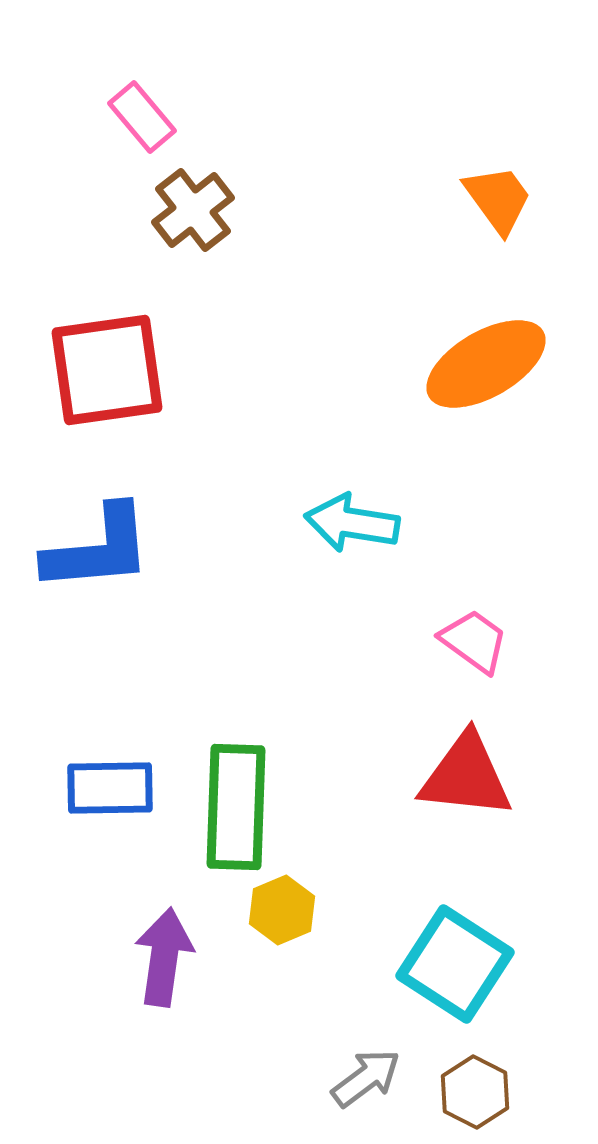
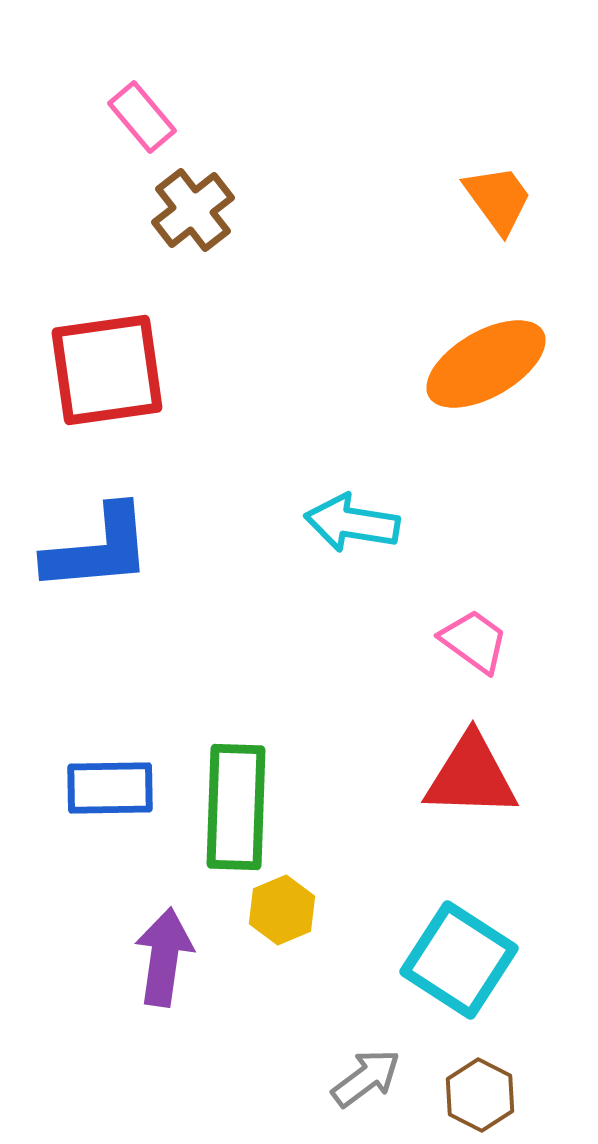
red triangle: moved 5 px right; rotated 4 degrees counterclockwise
cyan square: moved 4 px right, 4 px up
brown hexagon: moved 5 px right, 3 px down
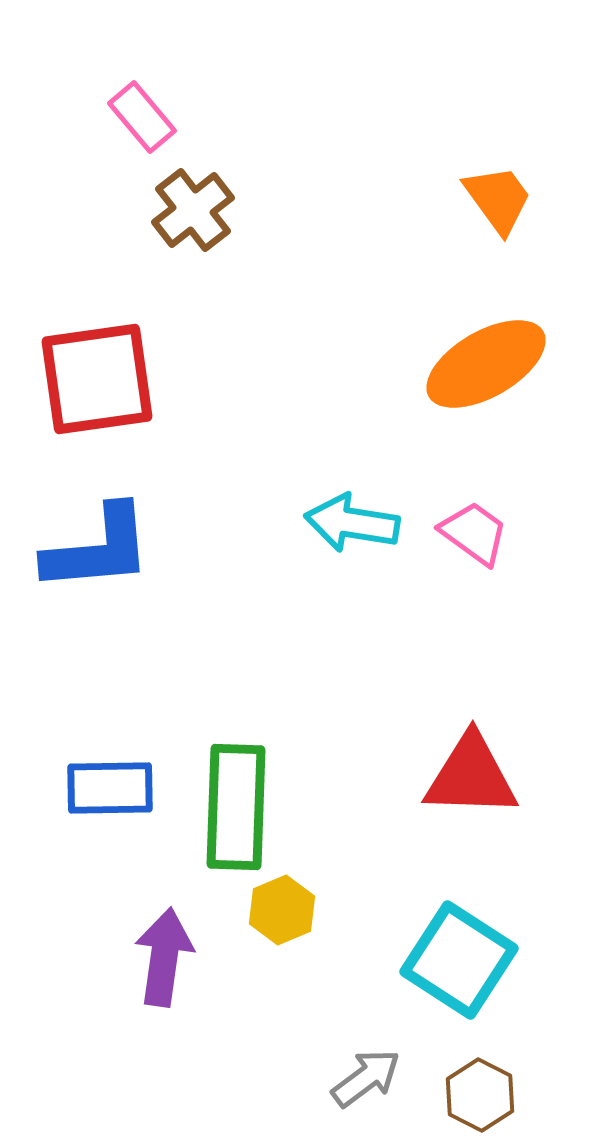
red square: moved 10 px left, 9 px down
pink trapezoid: moved 108 px up
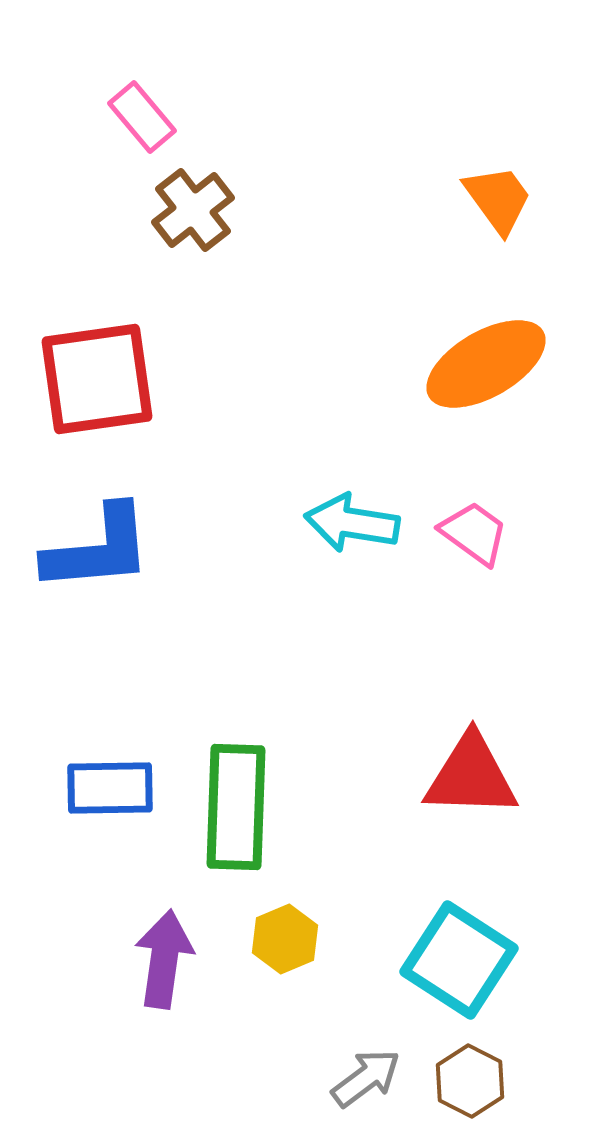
yellow hexagon: moved 3 px right, 29 px down
purple arrow: moved 2 px down
brown hexagon: moved 10 px left, 14 px up
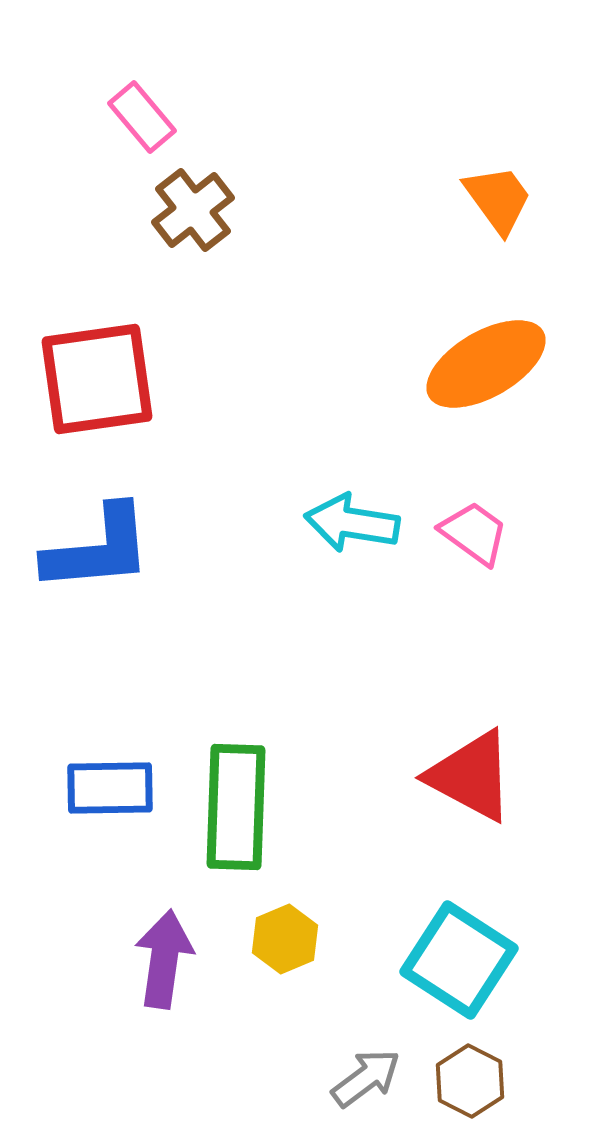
red triangle: rotated 26 degrees clockwise
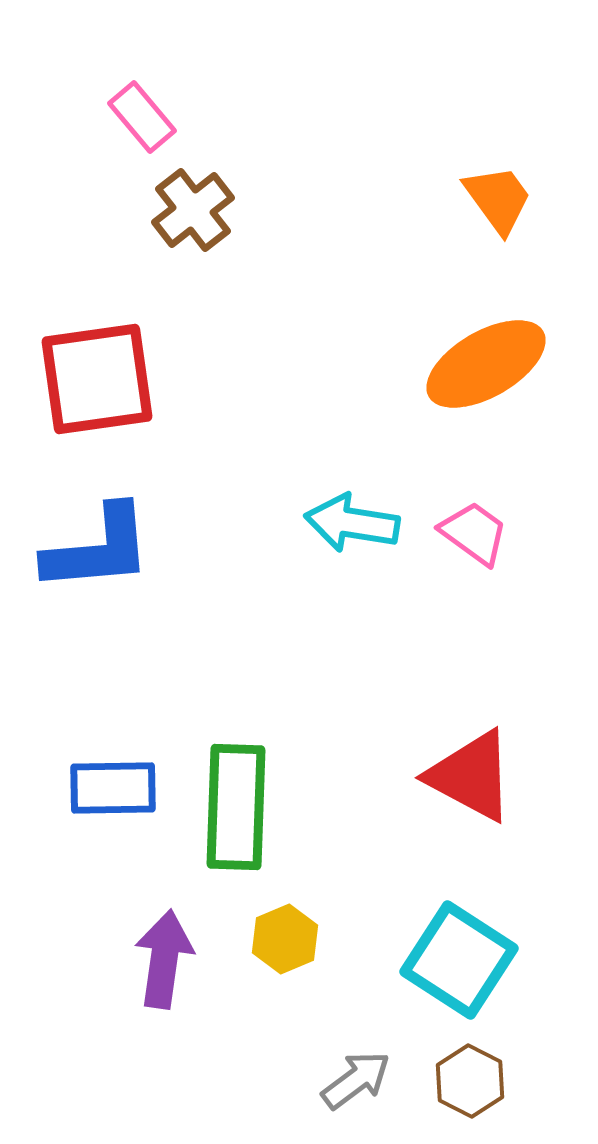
blue rectangle: moved 3 px right
gray arrow: moved 10 px left, 2 px down
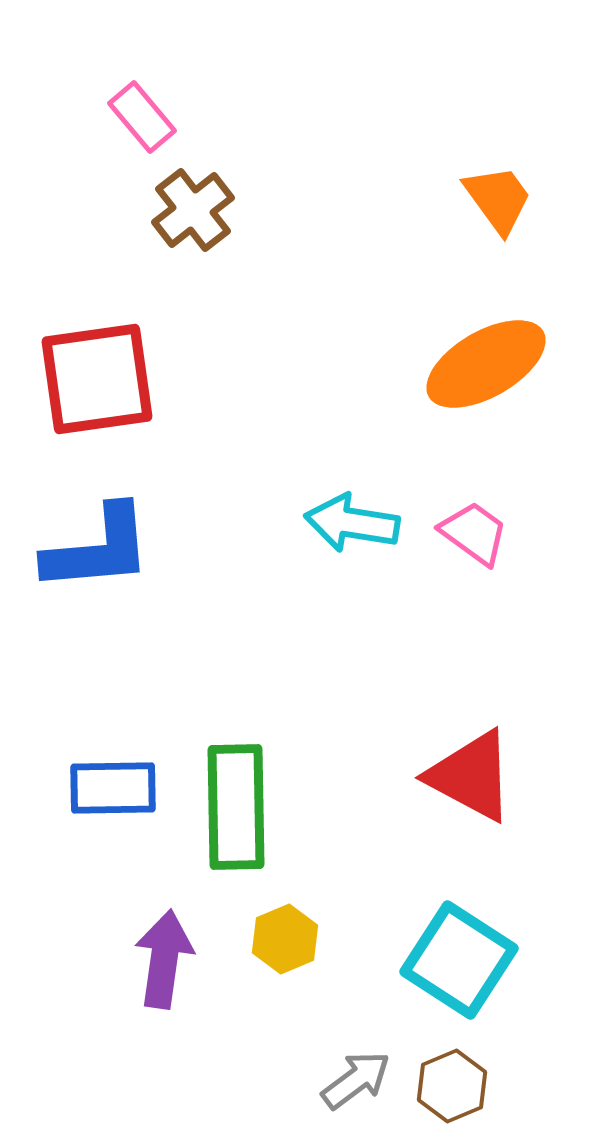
green rectangle: rotated 3 degrees counterclockwise
brown hexagon: moved 18 px left, 5 px down; rotated 10 degrees clockwise
